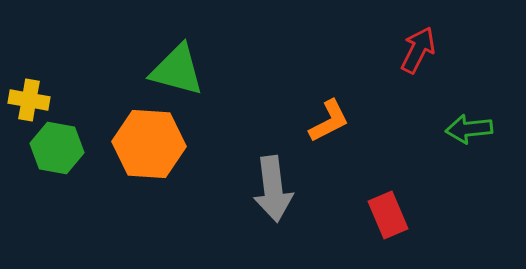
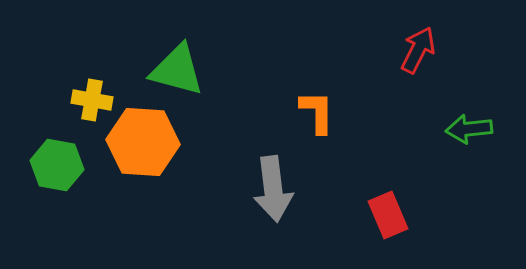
yellow cross: moved 63 px right
orange L-shape: moved 12 px left, 9 px up; rotated 63 degrees counterclockwise
orange hexagon: moved 6 px left, 2 px up
green hexagon: moved 17 px down
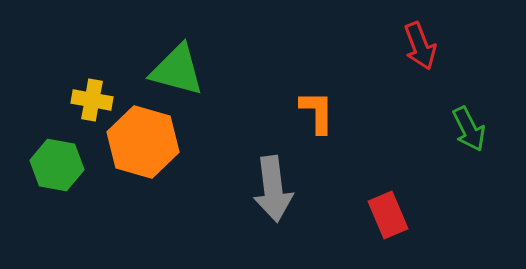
red arrow: moved 2 px right, 4 px up; rotated 132 degrees clockwise
green arrow: rotated 111 degrees counterclockwise
orange hexagon: rotated 12 degrees clockwise
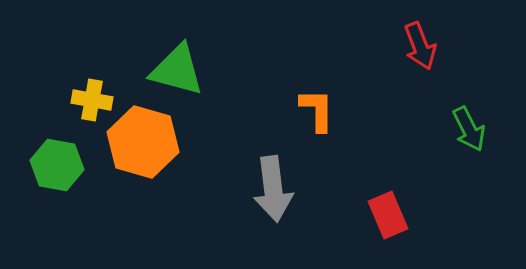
orange L-shape: moved 2 px up
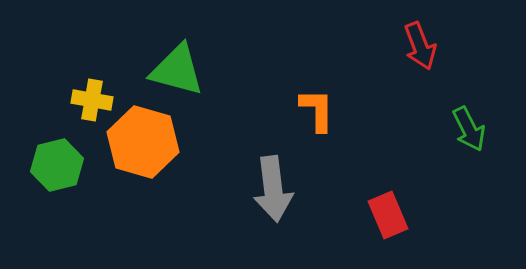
green hexagon: rotated 24 degrees counterclockwise
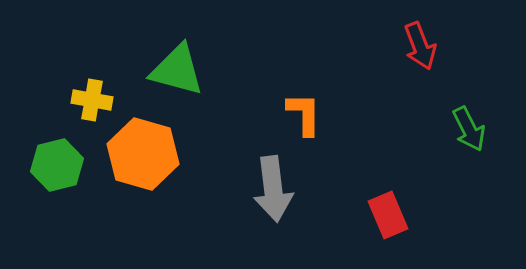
orange L-shape: moved 13 px left, 4 px down
orange hexagon: moved 12 px down
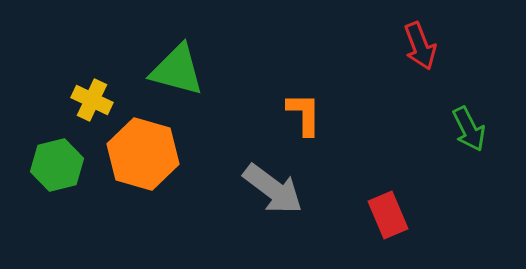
yellow cross: rotated 15 degrees clockwise
gray arrow: rotated 46 degrees counterclockwise
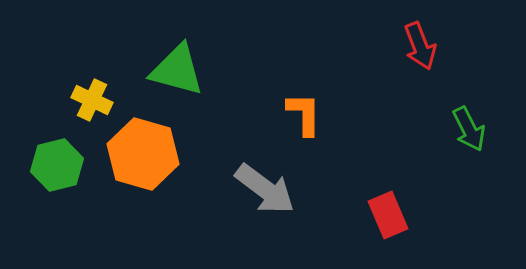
gray arrow: moved 8 px left
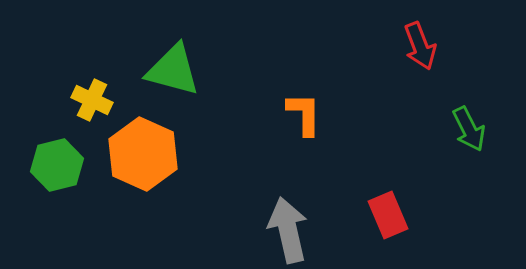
green triangle: moved 4 px left
orange hexagon: rotated 8 degrees clockwise
gray arrow: moved 23 px right, 41 px down; rotated 140 degrees counterclockwise
